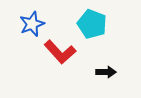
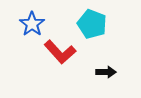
blue star: rotated 15 degrees counterclockwise
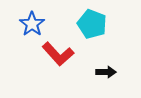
red L-shape: moved 2 px left, 2 px down
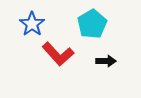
cyan pentagon: rotated 20 degrees clockwise
black arrow: moved 11 px up
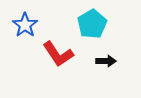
blue star: moved 7 px left, 1 px down
red L-shape: rotated 8 degrees clockwise
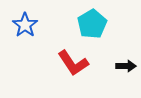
red L-shape: moved 15 px right, 9 px down
black arrow: moved 20 px right, 5 px down
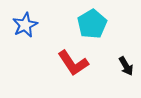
blue star: rotated 10 degrees clockwise
black arrow: rotated 60 degrees clockwise
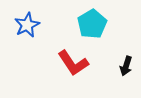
blue star: moved 2 px right
black arrow: rotated 48 degrees clockwise
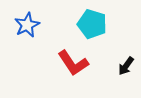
cyan pentagon: rotated 24 degrees counterclockwise
black arrow: rotated 18 degrees clockwise
